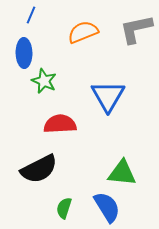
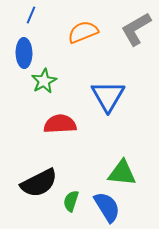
gray L-shape: rotated 18 degrees counterclockwise
green star: rotated 20 degrees clockwise
black semicircle: moved 14 px down
green semicircle: moved 7 px right, 7 px up
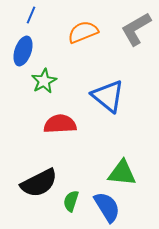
blue ellipse: moved 1 px left, 2 px up; rotated 20 degrees clockwise
blue triangle: rotated 21 degrees counterclockwise
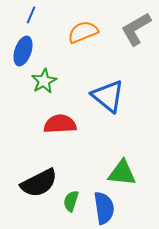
blue semicircle: moved 3 px left, 1 px down; rotated 24 degrees clockwise
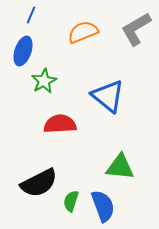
green triangle: moved 2 px left, 6 px up
blue semicircle: moved 1 px left, 2 px up; rotated 12 degrees counterclockwise
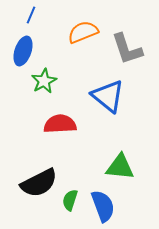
gray L-shape: moved 9 px left, 20 px down; rotated 78 degrees counterclockwise
green semicircle: moved 1 px left, 1 px up
